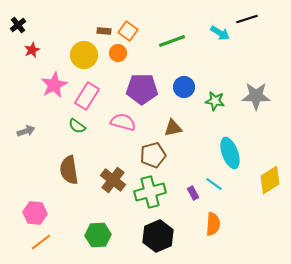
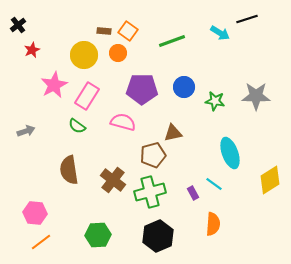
brown triangle: moved 5 px down
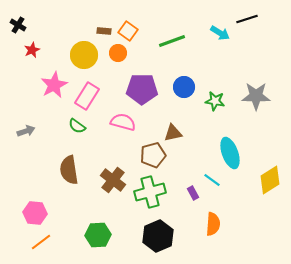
black cross: rotated 21 degrees counterclockwise
cyan line: moved 2 px left, 4 px up
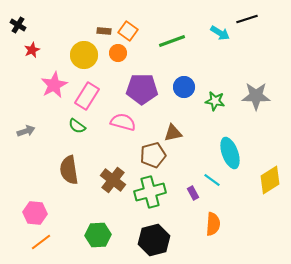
black hexagon: moved 4 px left, 4 px down; rotated 8 degrees clockwise
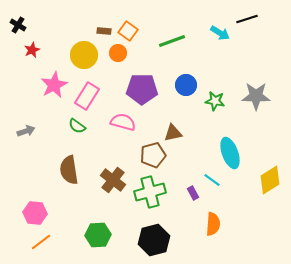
blue circle: moved 2 px right, 2 px up
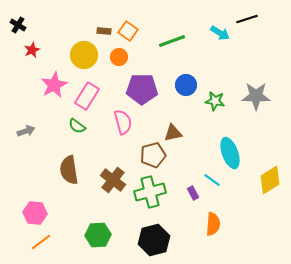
orange circle: moved 1 px right, 4 px down
pink semicircle: rotated 60 degrees clockwise
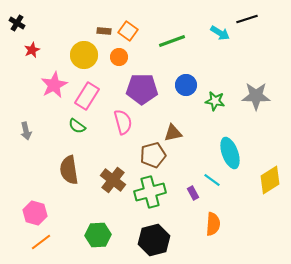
black cross: moved 1 px left, 2 px up
gray arrow: rotated 96 degrees clockwise
pink hexagon: rotated 10 degrees clockwise
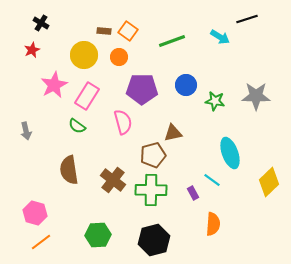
black cross: moved 24 px right
cyan arrow: moved 4 px down
yellow diamond: moved 1 px left, 2 px down; rotated 12 degrees counterclockwise
green cross: moved 1 px right, 2 px up; rotated 16 degrees clockwise
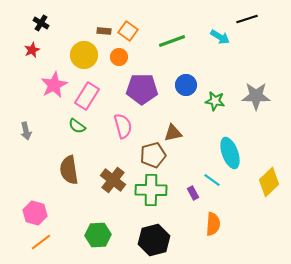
pink semicircle: moved 4 px down
